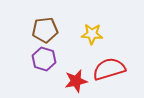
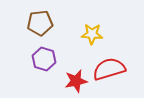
brown pentagon: moved 5 px left, 7 px up
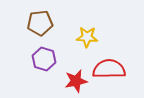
yellow star: moved 5 px left, 3 px down
red semicircle: rotated 16 degrees clockwise
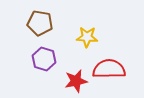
brown pentagon: rotated 15 degrees clockwise
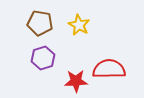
yellow star: moved 8 px left, 12 px up; rotated 25 degrees clockwise
purple hexagon: moved 1 px left, 1 px up; rotated 25 degrees clockwise
red star: rotated 10 degrees clockwise
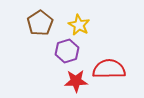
brown pentagon: rotated 30 degrees clockwise
purple hexagon: moved 24 px right, 7 px up
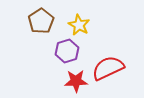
brown pentagon: moved 1 px right, 2 px up
red semicircle: moved 1 px left, 1 px up; rotated 24 degrees counterclockwise
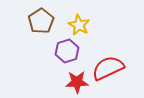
red star: moved 1 px right, 1 px down
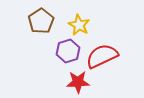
purple hexagon: moved 1 px right
red semicircle: moved 6 px left, 12 px up
red star: moved 1 px right
